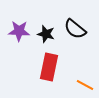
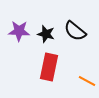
black semicircle: moved 2 px down
orange line: moved 2 px right, 4 px up
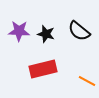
black semicircle: moved 4 px right
red rectangle: moved 6 px left, 2 px down; rotated 64 degrees clockwise
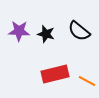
red rectangle: moved 12 px right, 5 px down
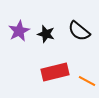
purple star: rotated 30 degrees counterclockwise
red rectangle: moved 2 px up
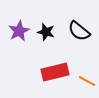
black star: moved 2 px up
